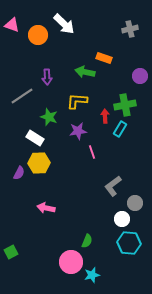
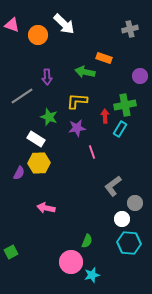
purple star: moved 1 px left, 3 px up
white rectangle: moved 1 px right, 1 px down
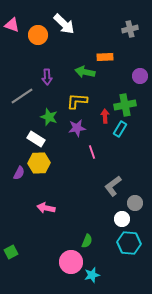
orange rectangle: moved 1 px right, 1 px up; rotated 21 degrees counterclockwise
